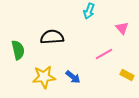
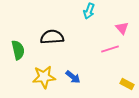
pink line: moved 6 px right, 5 px up; rotated 12 degrees clockwise
yellow rectangle: moved 9 px down
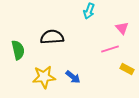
yellow rectangle: moved 15 px up
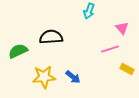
black semicircle: moved 1 px left
green semicircle: moved 1 px down; rotated 102 degrees counterclockwise
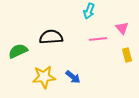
pink line: moved 12 px left, 10 px up; rotated 12 degrees clockwise
yellow rectangle: moved 14 px up; rotated 48 degrees clockwise
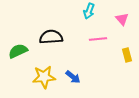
pink triangle: moved 9 px up
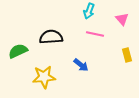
pink line: moved 3 px left, 5 px up; rotated 18 degrees clockwise
blue arrow: moved 8 px right, 12 px up
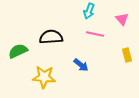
yellow star: rotated 10 degrees clockwise
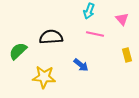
green semicircle: rotated 18 degrees counterclockwise
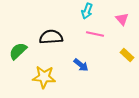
cyan arrow: moved 2 px left
yellow rectangle: rotated 32 degrees counterclockwise
